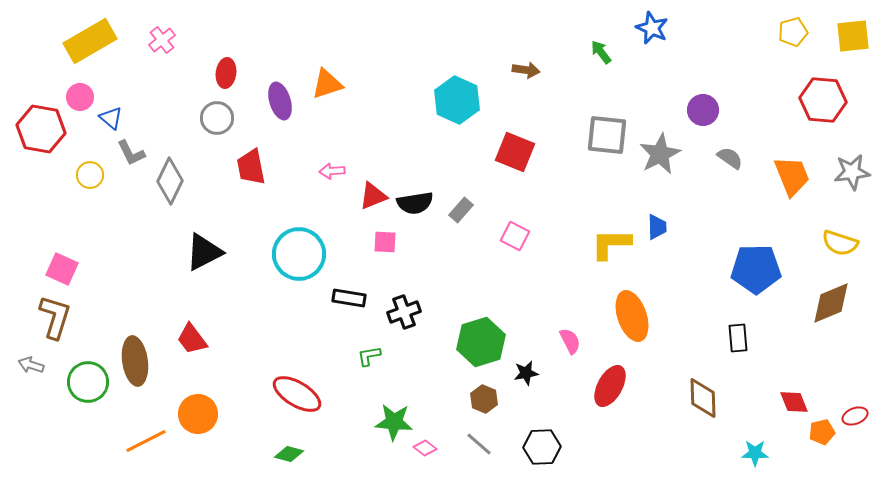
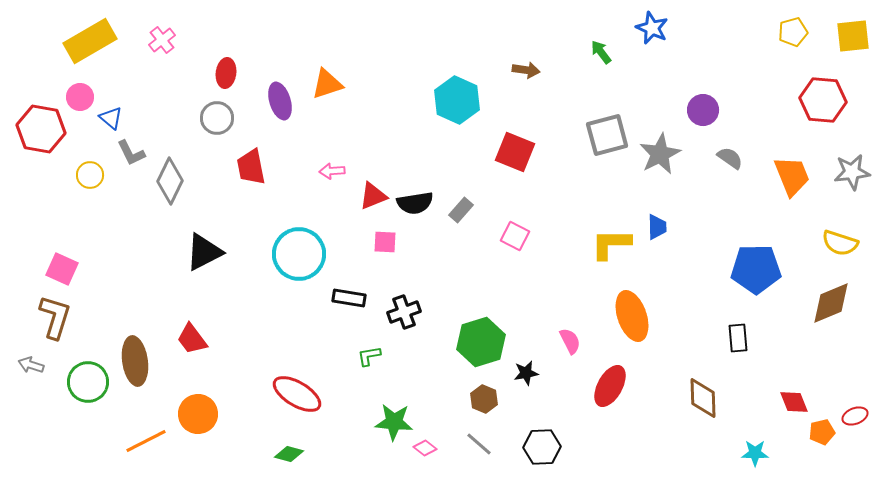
gray square at (607, 135): rotated 21 degrees counterclockwise
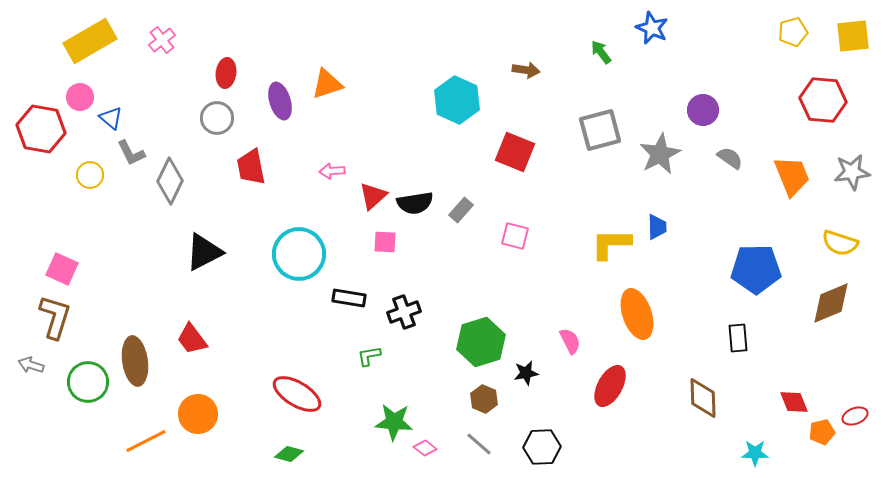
gray square at (607, 135): moved 7 px left, 5 px up
red triangle at (373, 196): rotated 20 degrees counterclockwise
pink square at (515, 236): rotated 12 degrees counterclockwise
orange ellipse at (632, 316): moved 5 px right, 2 px up
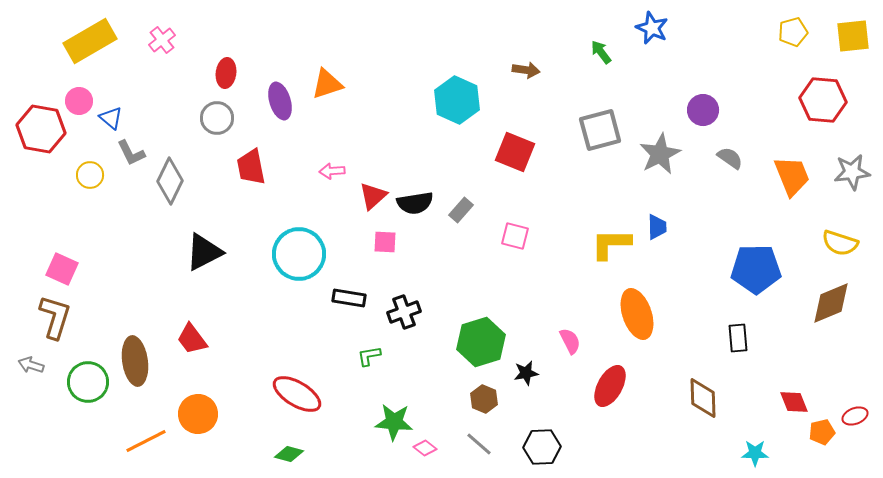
pink circle at (80, 97): moved 1 px left, 4 px down
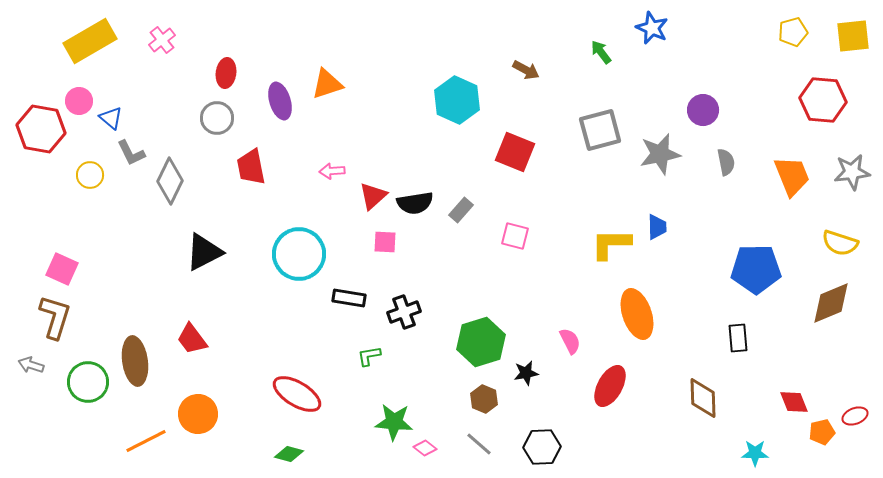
brown arrow at (526, 70): rotated 20 degrees clockwise
gray star at (660, 154): rotated 15 degrees clockwise
gray semicircle at (730, 158): moved 4 px left, 4 px down; rotated 44 degrees clockwise
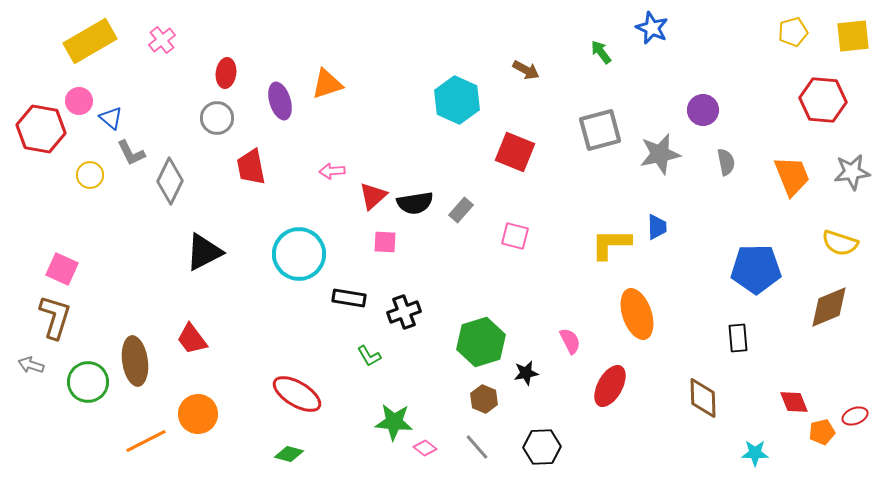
brown diamond at (831, 303): moved 2 px left, 4 px down
green L-shape at (369, 356): rotated 110 degrees counterclockwise
gray line at (479, 444): moved 2 px left, 3 px down; rotated 8 degrees clockwise
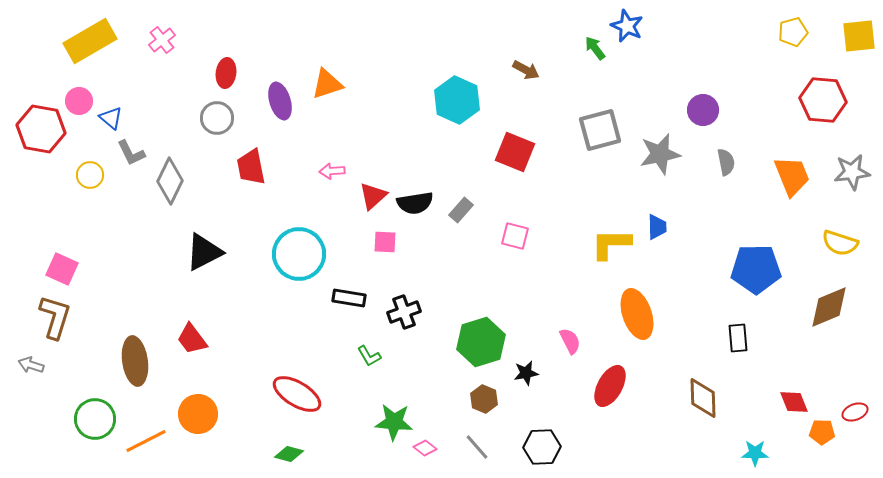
blue star at (652, 28): moved 25 px left, 2 px up
yellow square at (853, 36): moved 6 px right
green arrow at (601, 52): moved 6 px left, 4 px up
green circle at (88, 382): moved 7 px right, 37 px down
red ellipse at (855, 416): moved 4 px up
orange pentagon at (822, 432): rotated 15 degrees clockwise
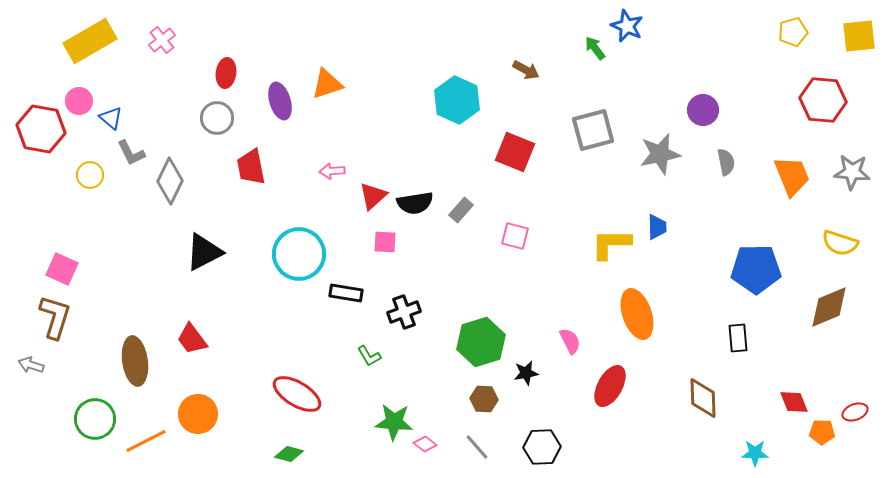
gray square at (600, 130): moved 7 px left
gray star at (852, 172): rotated 12 degrees clockwise
black rectangle at (349, 298): moved 3 px left, 5 px up
brown hexagon at (484, 399): rotated 20 degrees counterclockwise
pink diamond at (425, 448): moved 4 px up
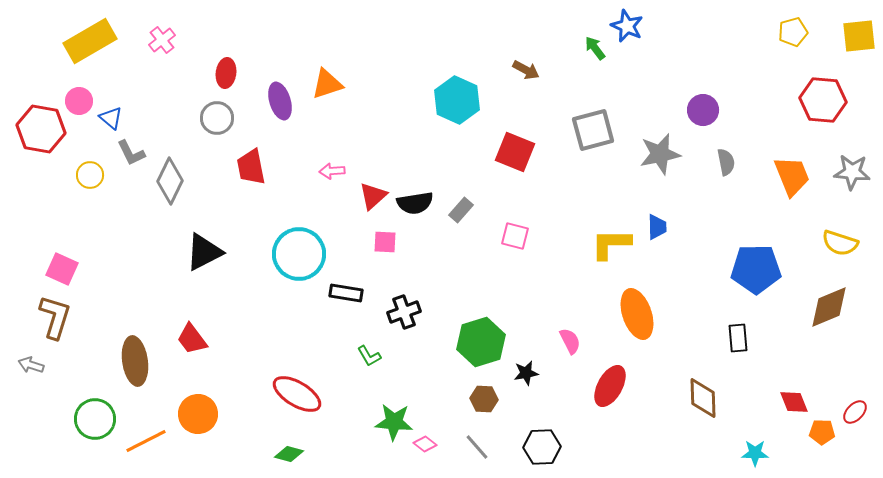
red ellipse at (855, 412): rotated 25 degrees counterclockwise
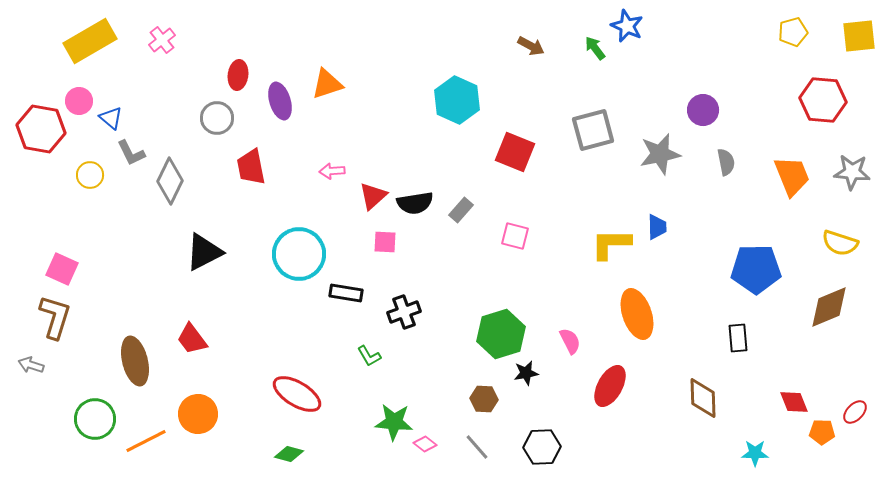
brown arrow at (526, 70): moved 5 px right, 24 px up
red ellipse at (226, 73): moved 12 px right, 2 px down
green hexagon at (481, 342): moved 20 px right, 8 px up
brown ellipse at (135, 361): rotated 6 degrees counterclockwise
